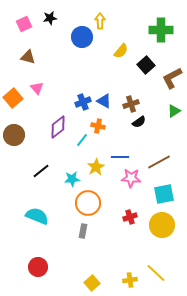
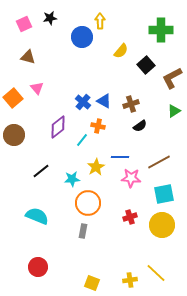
blue cross: rotated 28 degrees counterclockwise
black semicircle: moved 1 px right, 4 px down
yellow square: rotated 28 degrees counterclockwise
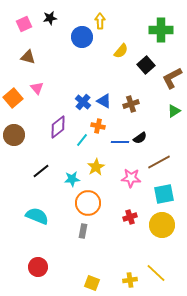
black semicircle: moved 12 px down
blue line: moved 15 px up
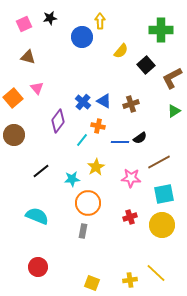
purple diamond: moved 6 px up; rotated 15 degrees counterclockwise
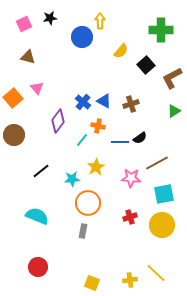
brown line: moved 2 px left, 1 px down
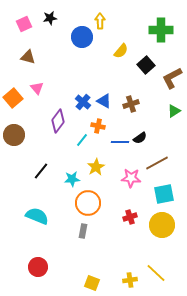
black line: rotated 12 degrees counterclockwise
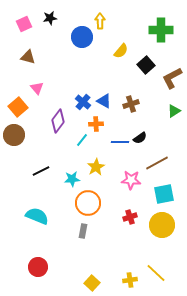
orange square: moved 5 px right, 9 px down
orange cross: moved 2 px left, 2 px up; rotated 16 degrees counterclockwise
black line: rotated 24 degrees clockwise
pink star: moved 2 px down
yellow square: rotated 21 degrees clockwise
